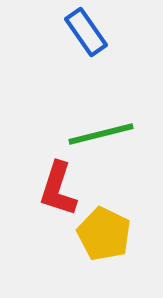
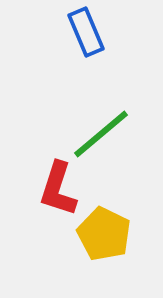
blue rectangle: rotated 12 degrees clockwise
green line: rotated 26 degrees counterclockwise
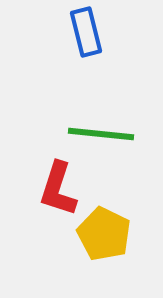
blue rectangle: rotated 9 degrees clockwise
green line: rotated 46 degrees clockwise
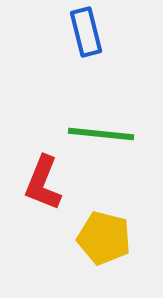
red L-shape: moved 15 px left, 6 px up; rotated 4 degrees clockwise
yellow pentagon: moved 4 px down; rotated 12 degrees counterclockwise
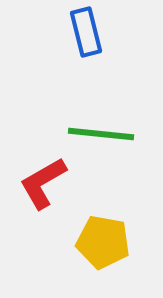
red L-shape: rotated 38 degrees clockwise
yellow pentagon: moved 1 px left, 4 px down; rotated 4 degrees counterclockwise
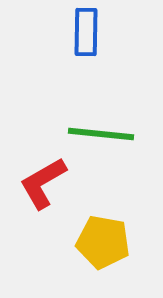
blue rectangle: rotated 15 degrees clockwise
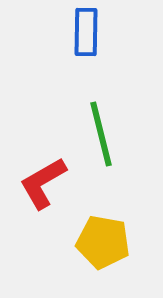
green line: rotated 70 degrees clockwise
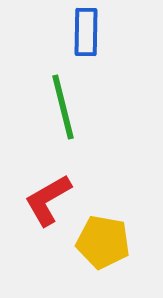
green line: moved 38 px left, 27 px up
red L-shape: moved 5 px right, 17 px down
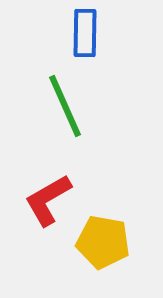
blue rectangle: moved 1 px left, 1 px down
green line: moved 2 px right, 1 px up; rotated 10 degrees counterclockwise
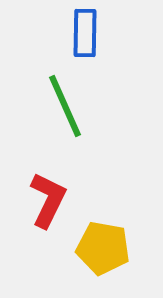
red L-shape: rotated 146 degrees clockwise
yellow pentagon: moved 6 px down
